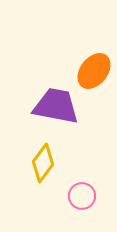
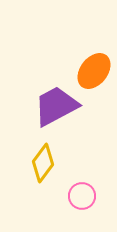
purple trapezoid: rotated 39 degrees counterclockwise
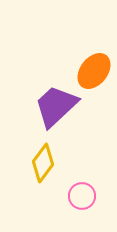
purple trapezoid: rotated 15 degrees counterclockwise
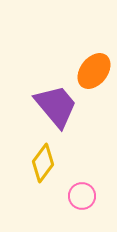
purple trapezoid: rotated 93 degrees clockwise
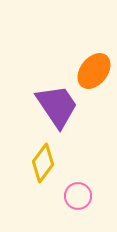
purple trapezoid: moved 1 px right; rotated 6 degrees clockwise
pink circle: moved 4 px left
